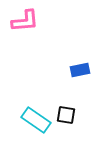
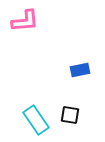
black square: moved 4 px right
cyan rectangle: rotated 20 degrees clockwise
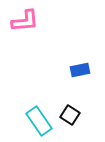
black square: rotated 24 degrees clockwise
cyan rectangle: moved 3 px right, 1 px down
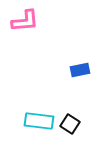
black square: moved 9 px down
cyan rectangle: rotated 48 degrees counterclockwise
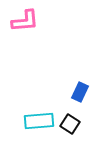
blue rectangle: moved 22 px down; rotated 54 degrees counterclockwise
cyan rectangle: rotated 12 degrees counterclockwise
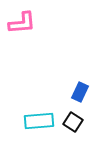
pink L-shape: moved 3 px left, 2 px down
black square: moved 3 px right, 2 px up
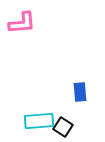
blue rectangle: rotated 30 degrees counterclockwise
black square: moved 10 px left, 5 px down
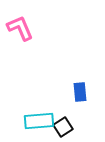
pink L-shape: moved 2 px left, 5 px down; rotated 108 degrees counterclockwise
black square: rotated 24 degrees clockwise
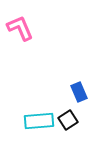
blue rectangle: moved 1 px left; rotated 18 degrees counterclockwise
black square: moved 5 px right, 7 px up
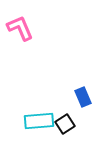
blue rectangle: moved 4 px right, 5 px down
black square: moved 3 px left, 4 px down
